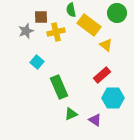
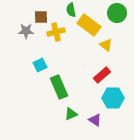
gray star: rotated 21 degrees clockwise
cyan square: moved 3 px right, 3 px down; rotated 24 degrees clockwise
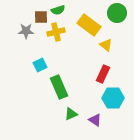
green semicircle: moved 13 px left; rotated 96 degrees counterclockwise
red rectangle: moved 1 px right, 1 px up; rotated 24 degrees counterclockwise
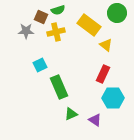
brown square: rotated 24 degrees clockwise
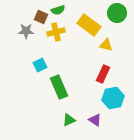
yellow triangle: rotated 24 degrees counterclockwise
cyan hexagon: rotated 10 degrees counterclockwise
green triangle: moved 2 px left, 6 px down
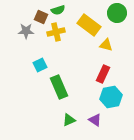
cyan hexagon: moved 2 px left, 1 px up
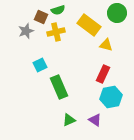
gray star: rotated 21 degrees counterclockwise
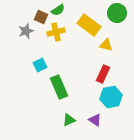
green semicircle: rotated 16 degrees counterclockwise
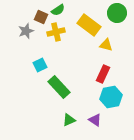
green rectangle: rotated 20 degrees counterclockwise
